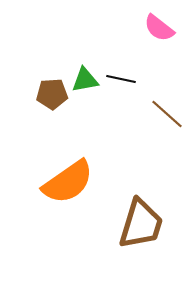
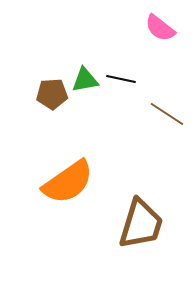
pink semicircle: moved 1 px right
brown line: rotated 9 degrees counterclockwise
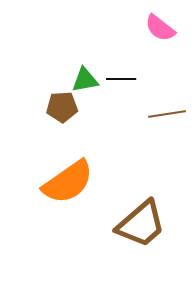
black line: rotated 12 degrees counterclockwise
brown pentagon: moved 10 px right, 13 px down
brown line: rotated 42 degrees counterclockwise
brown trapezoid: rotated 32 degrees clockwise
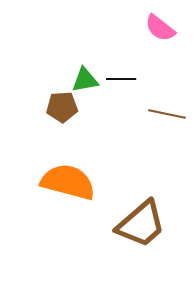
brown line: rotated 21 degrees clockwise
orange semicircle: rotated 130 degrees counterclockwise
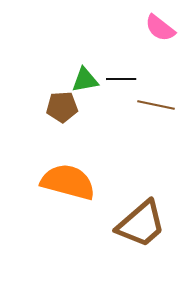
brown line: moved 11 px left, 9 px up
